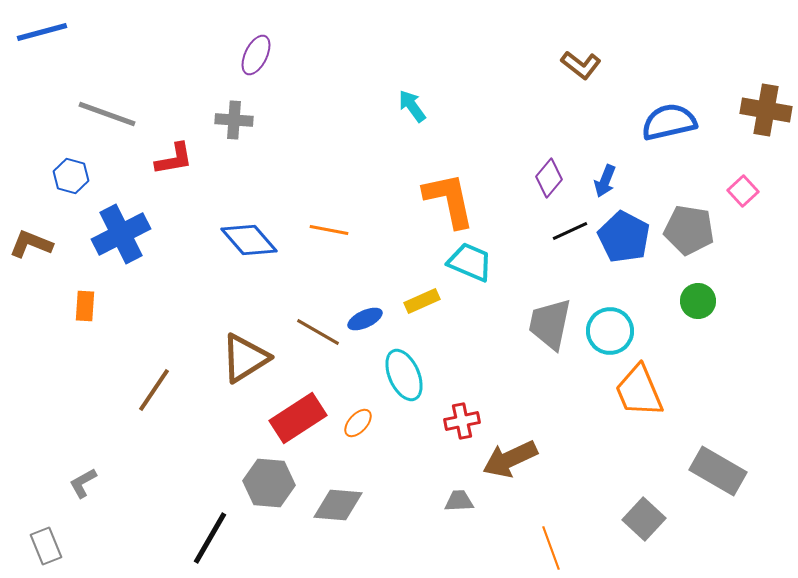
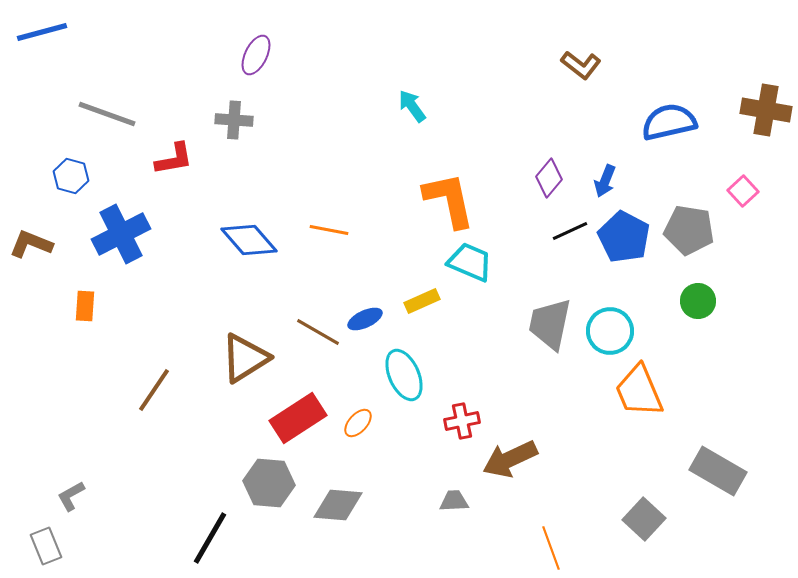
gray L-shape at (83, 483): moved 12 px left, 13 px down
gray trapezoid at (459, 501): moved 5 px left
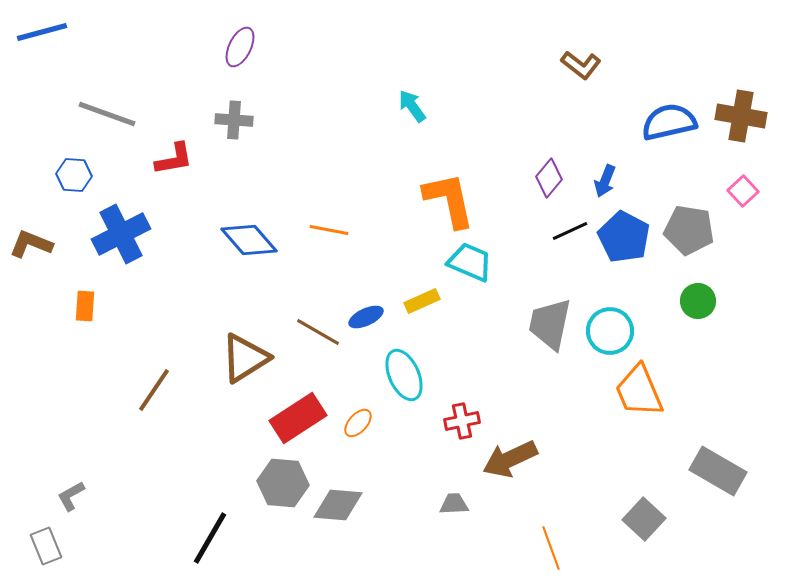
purple ellipse at (256, 55): moved 16 px left, 8 px up
brown cross at (766, 110): moved 25 px left, 6 px down
blue hexagon at (71, 176): moved 3 px right, 1 px up; rotated 12 degrees counterclockwise
blue ellipse at (365, 319): moved 1 px right, 2 px up
gray hexagon at (269, 483): moved 14 px right
gray trapezoid at (454, 501): moved 3 px down
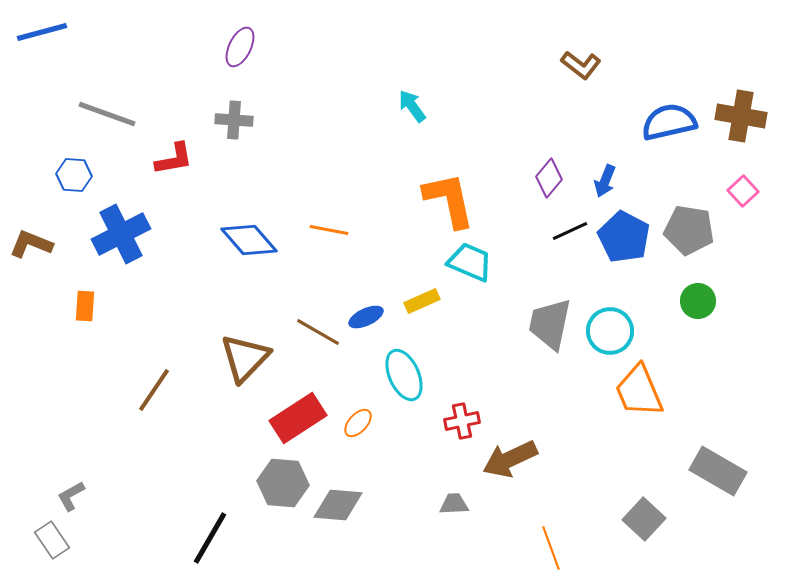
brown triangle at (245, 358): rotated 14 degrees counterclockwise
gray rectangle at (46, 546): moved 6 px right, 6 px up; rotated 12 degrees counterclockwise
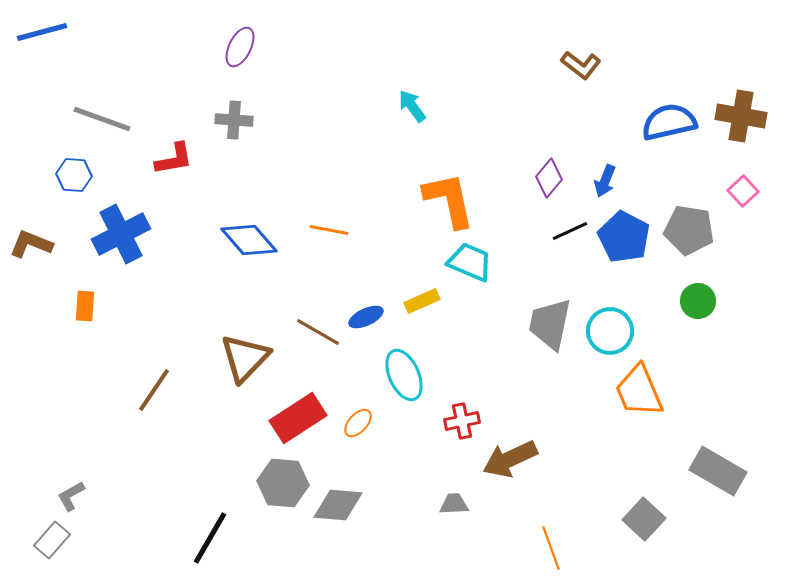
gray line at (107, 114): moved 5 px left, 5 px down
gray rectangle at (52, 540): rotated 75 degrees clockwise
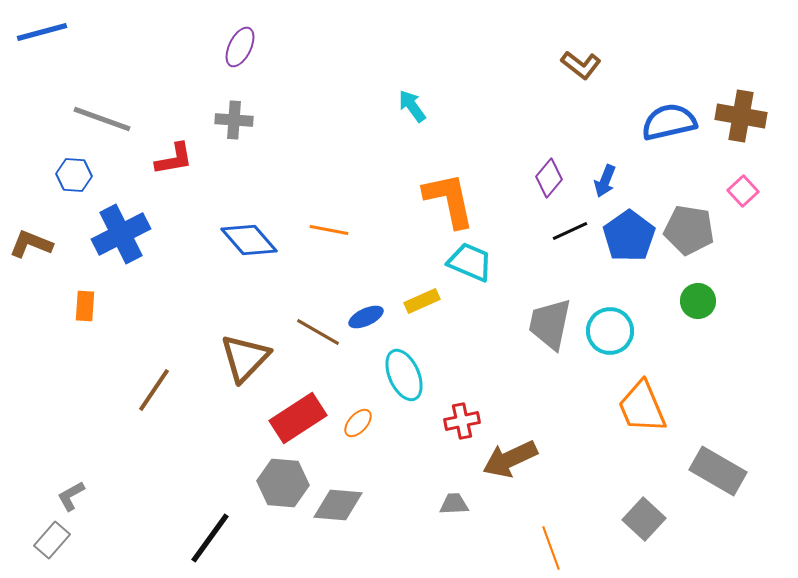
blue pentagon at (624, 237): moved 5 px right, 1 px up; rotated 9 degrees clockwise
orange trapezoid at (639, 391): moved 3 px right, 16 px down
black line at (210, 538): rotated 6 degrees clockwise
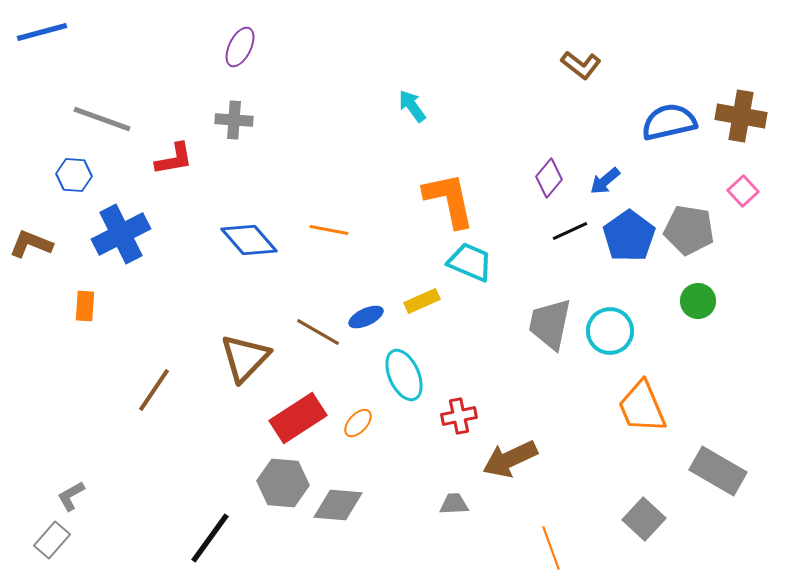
blue arrow at (605, 181): rotated 28 degrees clockwise
red cross at (462, 421): moved 3 px left, 5 px up
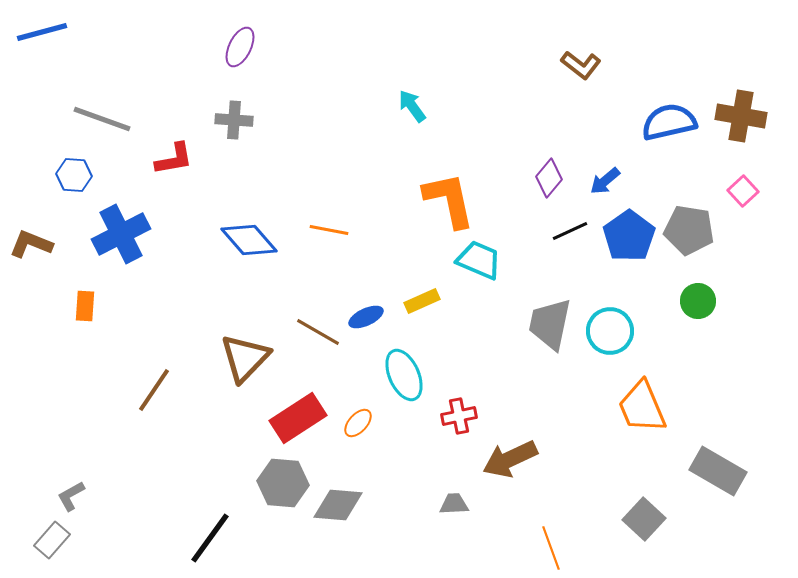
cyan trapezoid at (470, 262): moved 9 px right, 2 px up
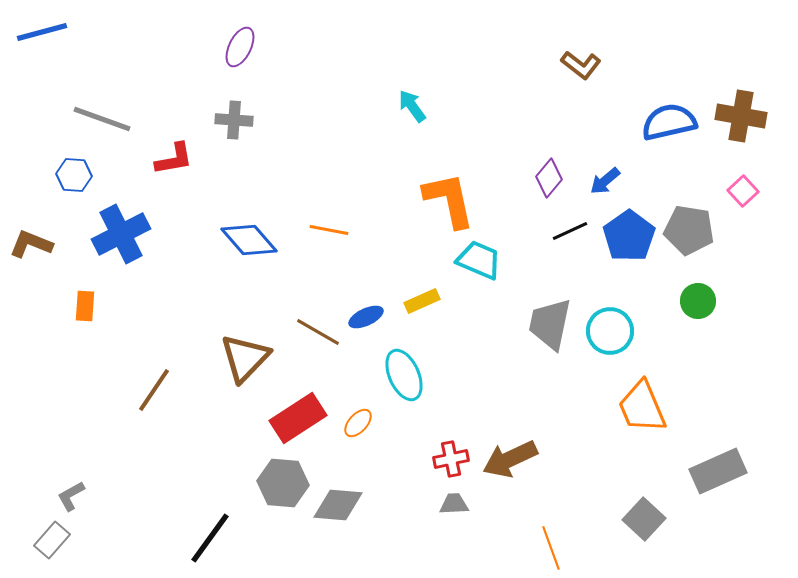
red cross at (459, 416): moved 8 px left, 43 px down
gray rectangle at (718, 471): rotated 54 degrees counterclockwise
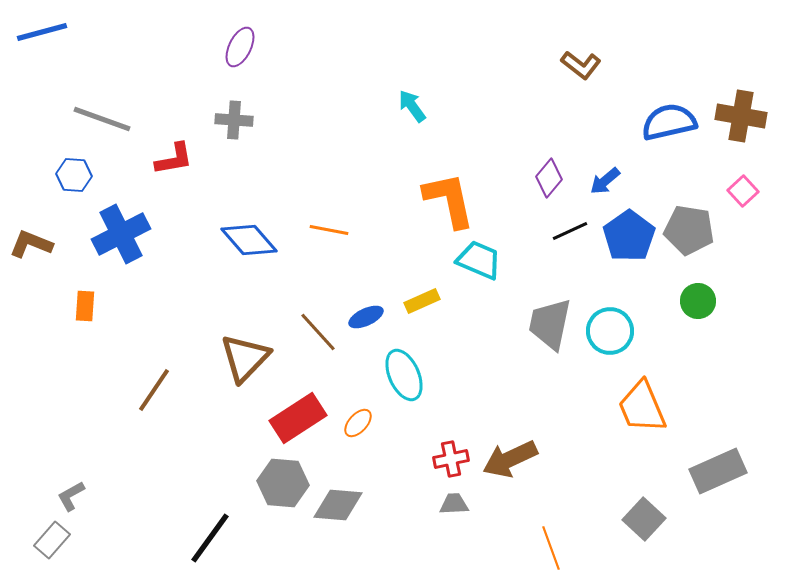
brown line at (318, 332): rotated 18 degrees clockwise
